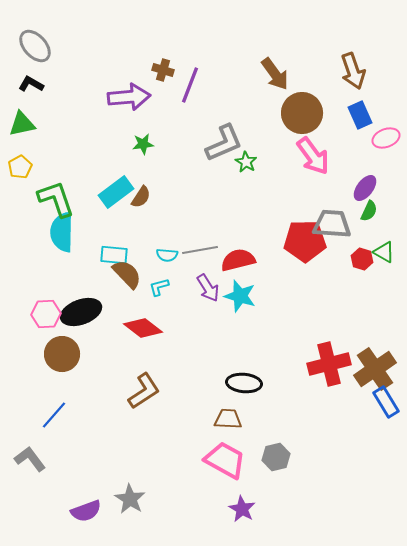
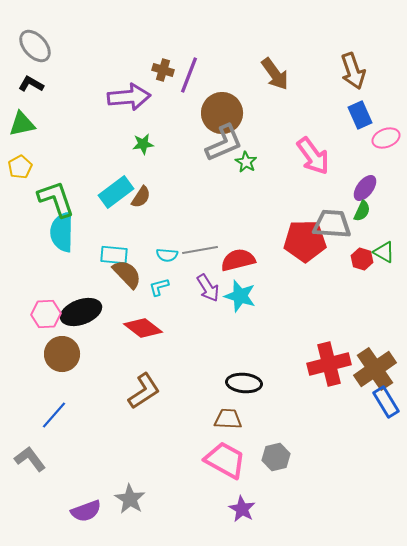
purple line at (190, 85): moved 1 px left, 10 px up
brown circle at (302, 113): moved 80 px left
green semicircle at (369, 211): moved 7 px left
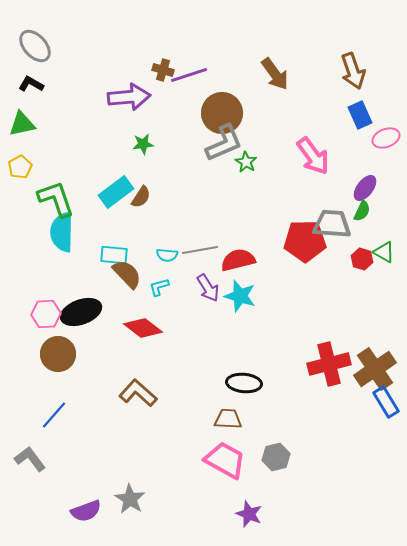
purple line at (189, 75): rotated 51 degrees clockwise
brown circle at (62, 354): moved 4 px left
brown L-shape at (144, 391): moved 6 px left, 2 px down; rotated 105 degrees counterclockwise
purple star at (242, 509): moved 7 px right, 5 px down; rotated 8 degrees counterclockwise
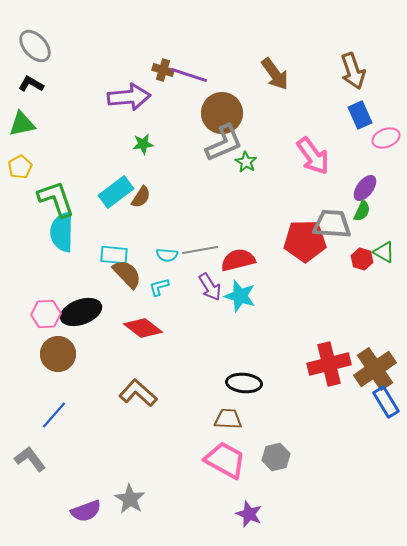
purple line at (189, 75): rotated 36 degrees clockwise
purple arrow at (208, 288): moved 2 px right, 1 px up
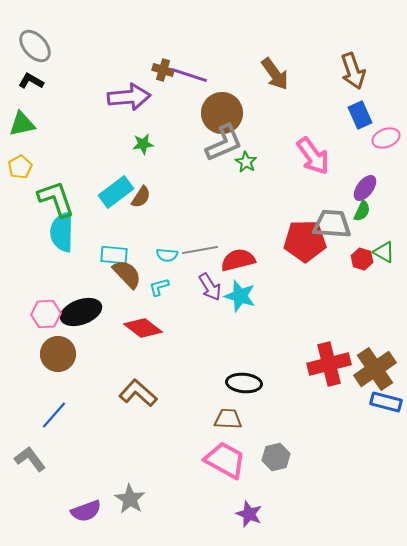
black L-shape at (31, 84): moved 3 px up
blue rectangle at (386, 402): rotated 44 degrees counterclockwise
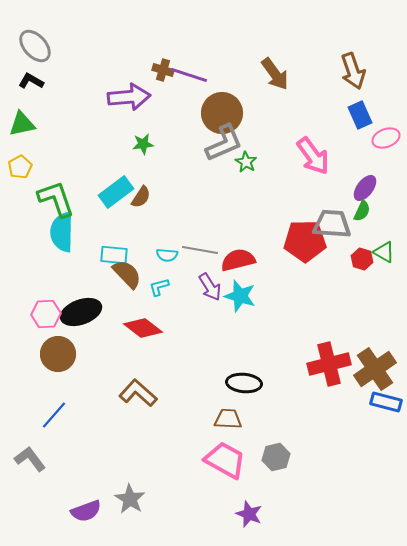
gray line at (200, 250): rotated 20 degrees clockwise
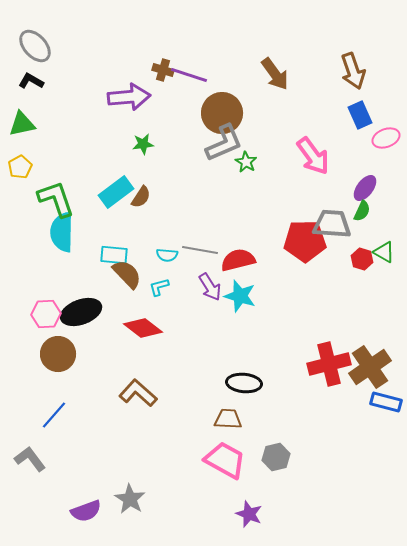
brown cross at (375, 369): moved 5 px left, 2 px up
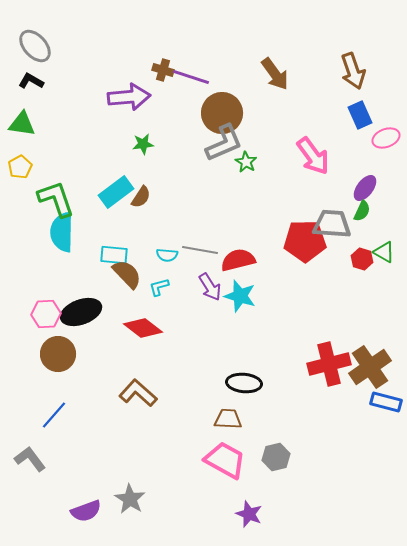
purple line at (189, 75): moved 2 px right, 2 px down
green triangle at (22, 124): rotated 20 degrees clockwise
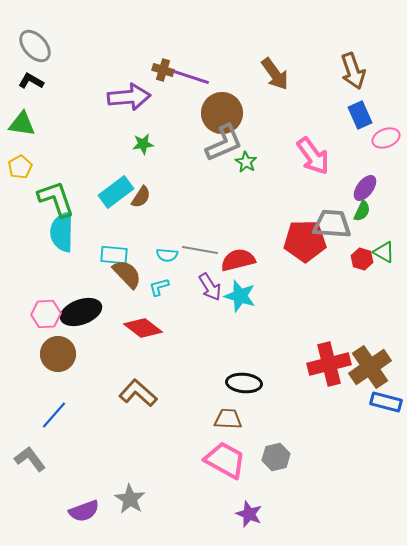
purple semicircle at (86, 511): moved 2 px left
